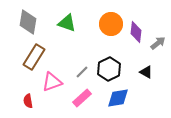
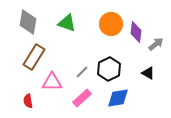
gray arrow: moved 2 px left, 1 px down
black triangle: moved 2 px right, 1 px down
pink triangle: rotated 20 degrees clockwise
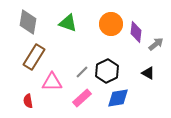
green triangle: moved 1 px right
black hexagon: moved 2 px left, 2 px down
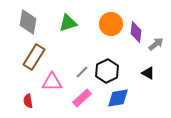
green triangle: rotated 36 degrees counterclockwise
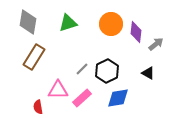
gray line: moved 3 px up
pink triangle: moved 6 px right, 8 px down
red semicircle: moved 10 px right, 6 px down
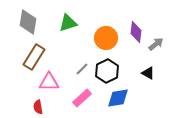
orange circle: moved 5 px left, 14 px down
pink triangle: moved 9 px left, 8 px up
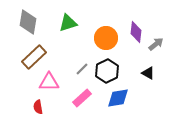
brown rectangle: rotated 15 degrees clockwise
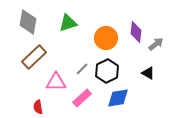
pink triangle: moved 7 px right
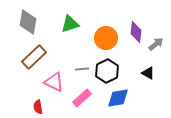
green triangle: moved 2 px right, 1 px down
gray line: rotated 40 degrees clockwise
pink triangle: moved 2 px left; rotated 25 degrees clockwise
